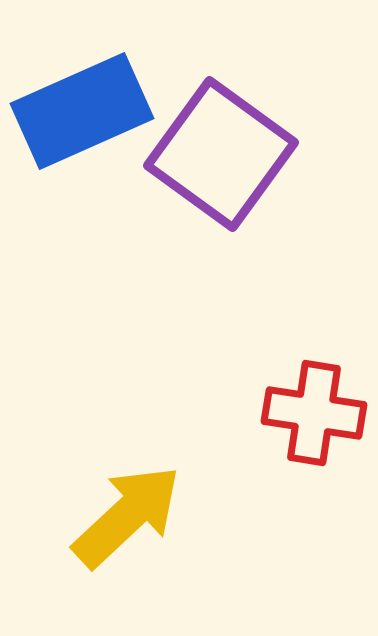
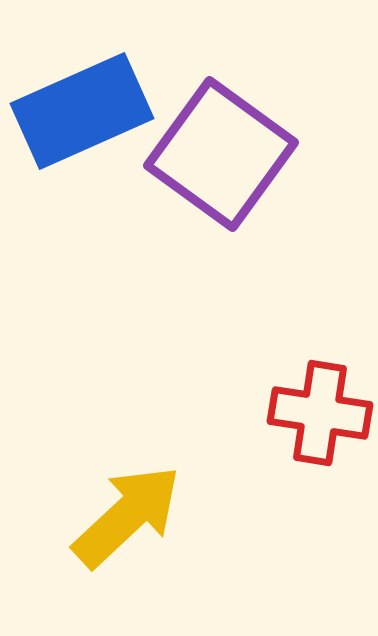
red cross: moved 6 px right
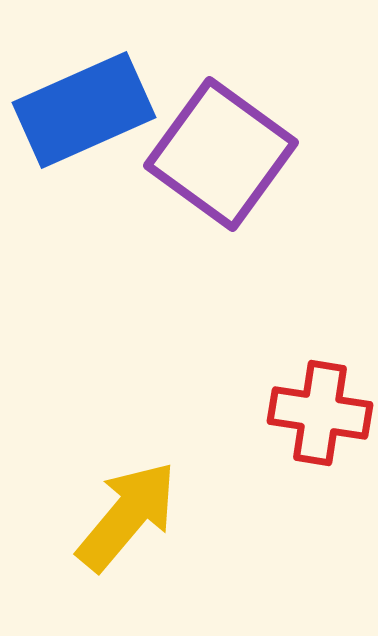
blue rectangle: moved 2 px right, 1 px up
yellow arrow: rotated 7 degrees counterclockwise
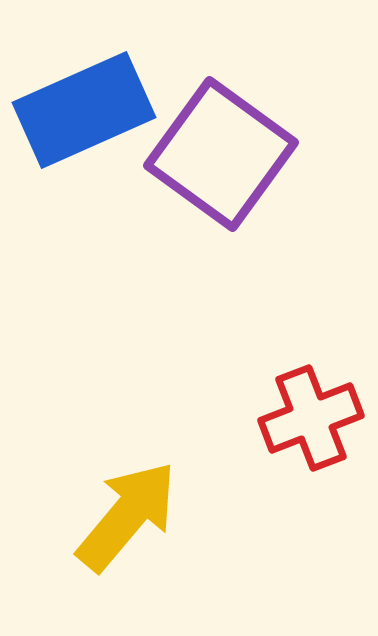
red cross: moved 9 px left, 5 px down; rotated 30 degrees counterclockwise
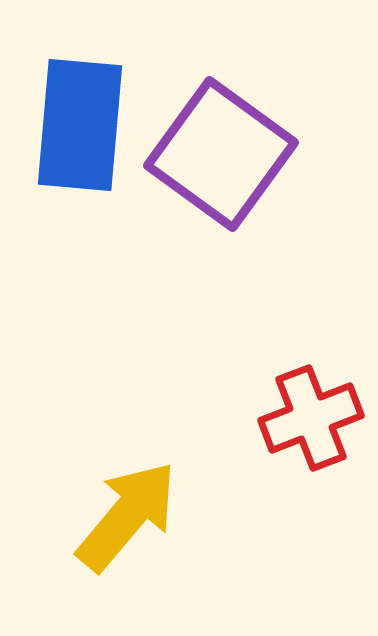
blue rectangle: moved 4 px left, 15 px down; rotated 61 degrees counterclockwise
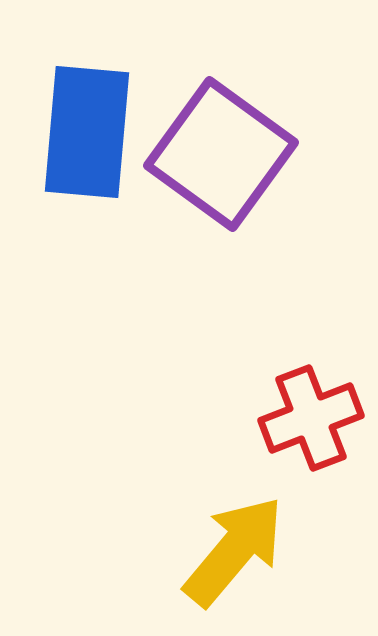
blue rectangle: moved 7 px right, 7 px down
yellow arrow: moved 107 px right, 35 px down
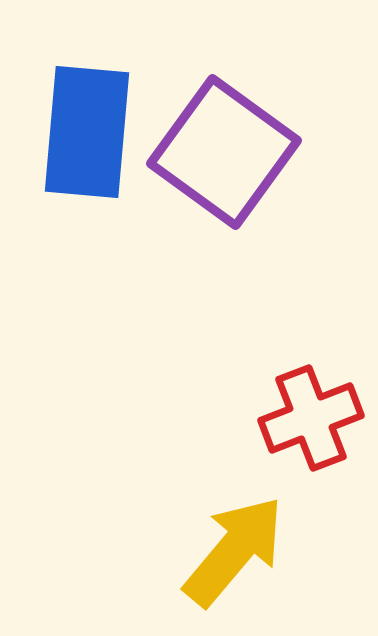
purple square: moved 3 px right, 2 px up
